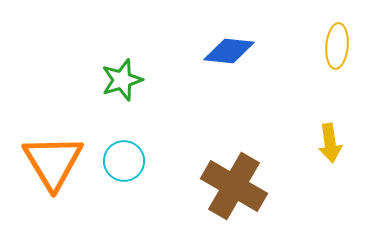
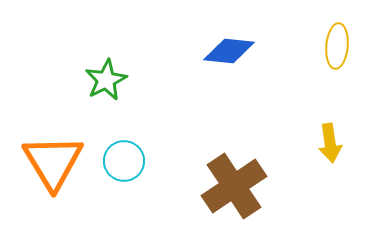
green star: moved 16 px left; rotated 9 degrees counterclockwise
brown cross: rotated 26 degrees clockwise
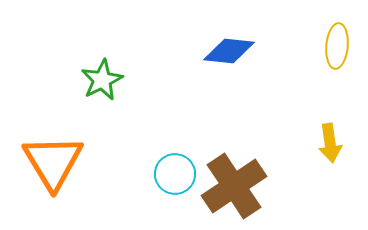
green star: moved 4 px left
cyan circle: moved 51 px right, 13 px down
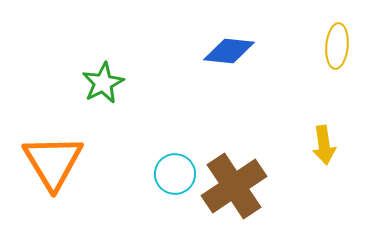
green star: moved 1 px right, 3 px down
yellow arrow: moved 6 px left, 2 px down
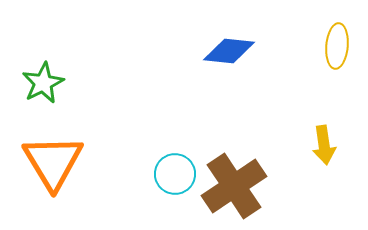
green star: moved 60 px left
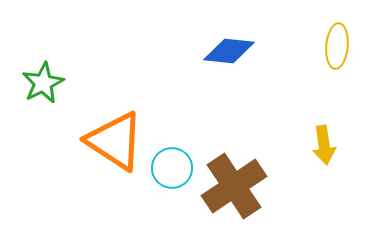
orange triangle: moved 62 px right, 21 px up; rotated 26 degrees counterclockwise
cyan circle: moved 3 px left, 6 px up
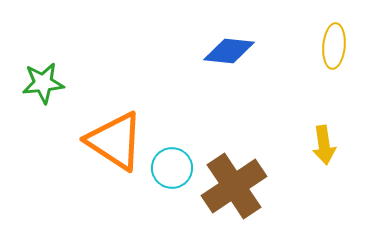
yellow ellipse: moved 3 px left
green star: rotated 21 degrees clockwise
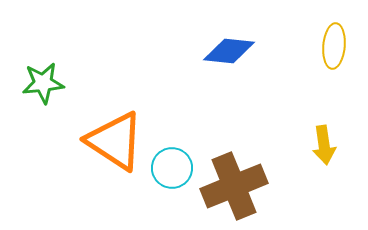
brown cross: rotated 12 degrees clockwise
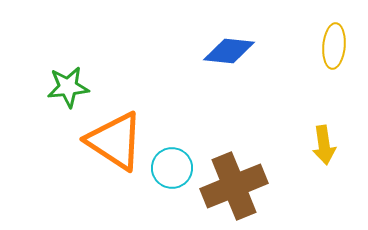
green star: moved 25 px right, 4 px down
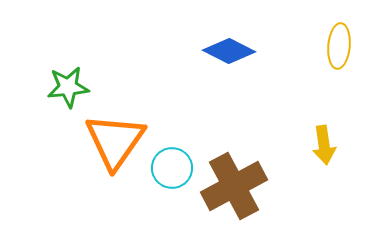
yellow ellipse: moved 5 px right
blue diamond: rotated 21 degrees clockwise
orange triangle: rotated 32 degrees clockwise
brown cross: rotated 6 degrees counterclockwise
